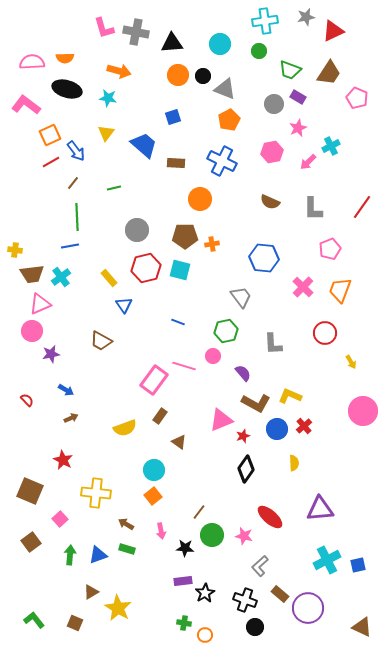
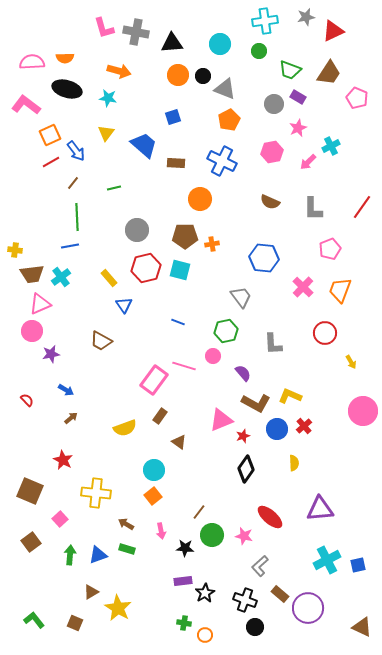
brown arrow at (71, 418): rotated 16 degrees counterclockwise
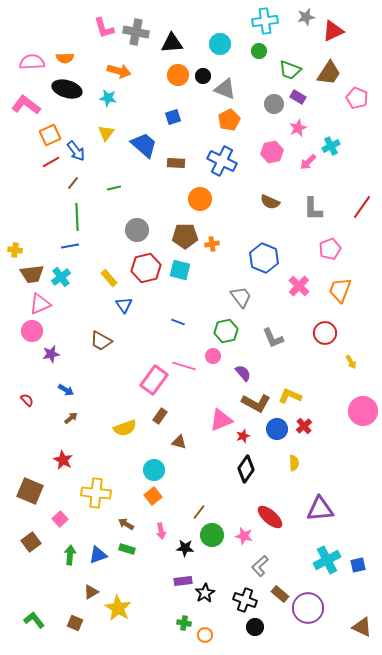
blue hexagon at (264, 258): rotated 16 degrees clockwise
pink cross at (303, 287): moved 4 px left, 1 px up
gray L-shape at (273, 344): moved 6 px up; rotated 20 degrees counterclockwise
brown triangle at (179, 442): rotated 21 degrees counterclockwise
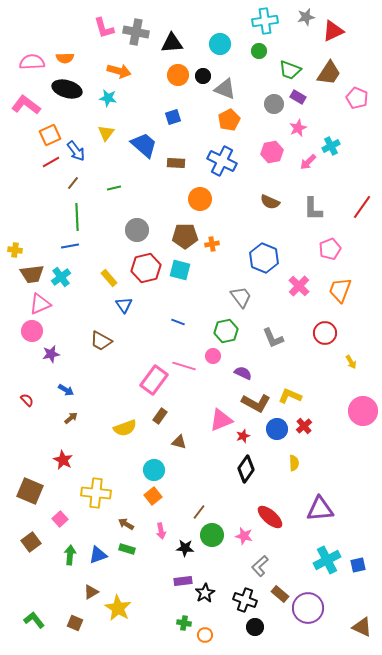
purple semicircle at (243, 373): rotated 24 degrees counterclockwise
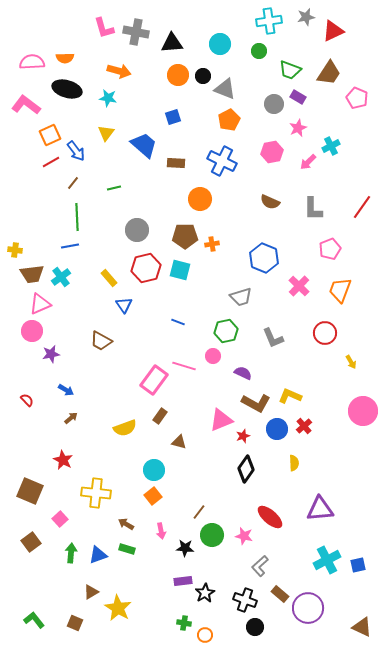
cyan cross at (265, 21): moved 4 px right
gray trapezoid at (241, 297): rotated 110 degrees clockwise
green arrow at (70, 555): moved 1 px right, 2 px up
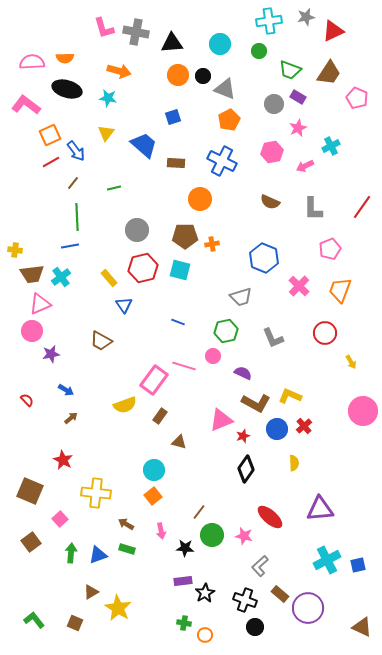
pink arrow at (308, 162): moved 3 px left, 4 px down; rotated 18 degrees clockwise
red hexagon at (146, 268): moved 3 px left
yellow semicircle at (125, 428): moved 23 px up
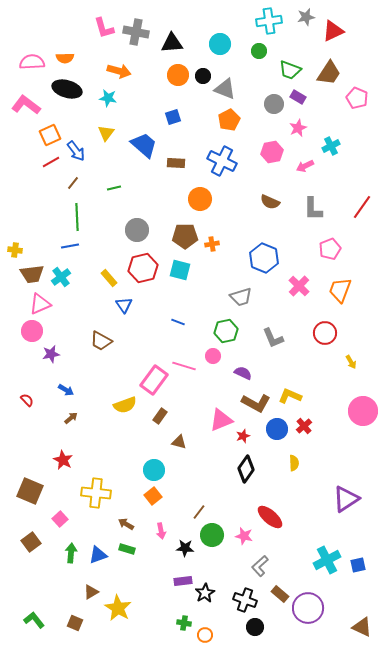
purple triangle at (320, 509): moved 26 px right, 10 px up; rotated 28 degrees counterclockwise
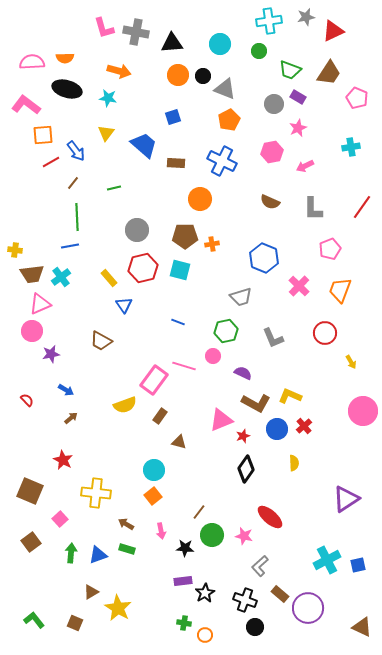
orange square at (50, 135): moved 7 px left; rotated 20 degrees clockwise
cyan cross at (331, 146): moved 20 px right, 1 px down; rotated 18 degrees clockwise
